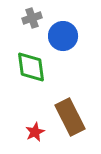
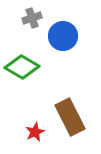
green diamond: moved 9 px left; rotated 52 degrees counterclockwise
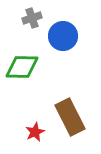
green diamond: rotated 28 degrees counterclockwise
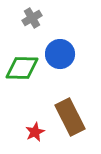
gray cross: rotated 12 degrees counterclockwise
blue circle: moved 3 px left, 18 px down
green diamond: moved 1 px down
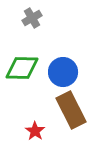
blue circle: moved 3 px right, 18 px down
brown rectangle: moved 1 px right, 7 px up
red star: moved 1 px up; rotated 12 degrees counterclockwise
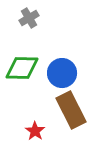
gray cross: moved 3 px left
blue circle: moved 1 px left, 1 px down
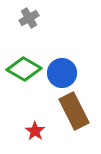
green diamond: moved 2 px right, 1 px down; rotated 28 degrees clockwise
brown rectangle: moved 3 px right, 1 px down
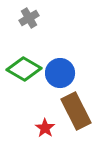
blue circle: moved 2 px left
brown rectangle: moved 2 px right
red star: moved 10 px right, 3 px up
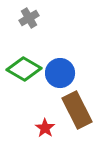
brown rectangle: moved 1 px right, 1 px up
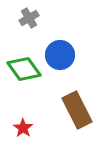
green diamond: rotated 24 degrees clockwise
blue circle: moved 18 px up
red star: moved 22 px left
